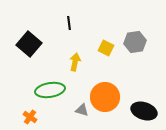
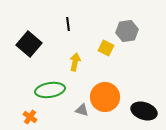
black line: moved 1 px left, 1 px down
gray hexagon: moved 8 px left, 11 px up
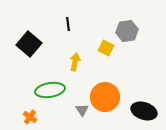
gray triangle: rotated 40 degrees clockwise
